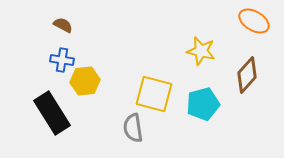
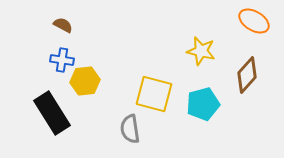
gray semicircle: moved 3 px left, 1 px down
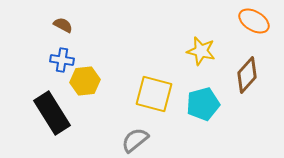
gray semicircle: moved 5 px right, 11 px down; rotated 60 degrees clockwise
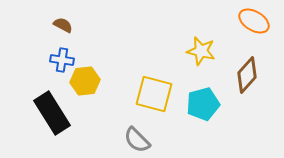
gray semicircle: moved 2 px right; rotated 96 degrees counterclockwise
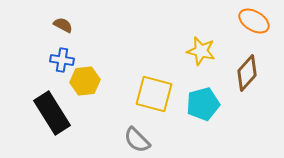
brown diamond: moved 2 px up
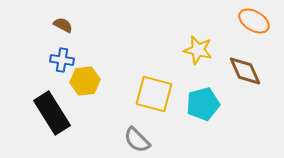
yellow star: moved 3 px left, 1 px up
brown diamond: moved 2 px left, 2 px up; rotated 66 degrees counterclockwise
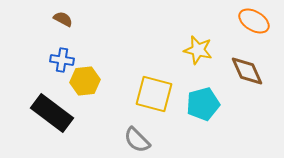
brown semicircle: moved 6 px up
brown diamond: moved 2 px right
black rectangle: rotated 21 degrees counterclockwise
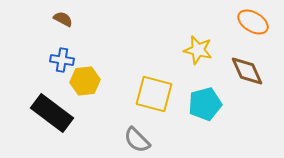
orange ellipse: moved 1 px left, 1 px down
cyan pentagon: moved 2 px right
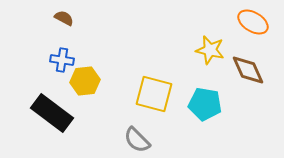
brown semicircle: moved 1 px right, 1 px up
yellow star: moved 12 px right
brown diamond: moved 1 px right, 1 px up
cyan pentagon: rotated 24 degrees clockwise
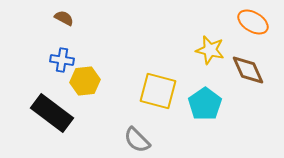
yellow square: moved 4 px right, 3 px up
cyan pentagon: rotated 28 degrees clockwise
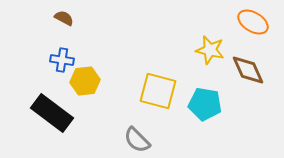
cyan pentagon: rotated 28 degrees counterclockwise
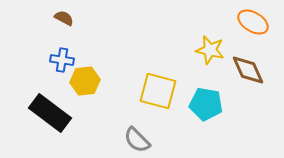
cyan pentagon: moved 1 px right
black rectangle: moved 2 px left
